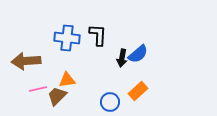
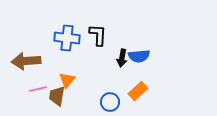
blue semicircle: moved 1 px right, 2 px down; rotated 35 degrees clockwise
orange triangle: rotated 42 degrees counterclockwise
brown trapezoid: rotated 35 degrees counterclockwise
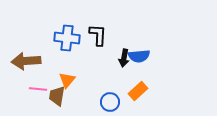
black arrow: moved 2 px right
pink line: rotated 18 degrees clockwise
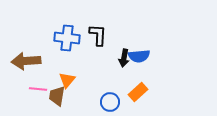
orange rectangle: moved 1 px down
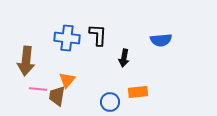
blue semicircle: moved 22 px right, 16 px up
brown arrow: rotated 80 degrees counterclockwise
orange rectangle: rotated 36 degrees clockwise
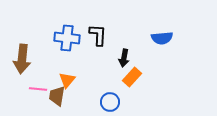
blue semicircle: moved 1 px right, 2 px up
brown arrow: moved 4 px left, 2 px up
orange rectangle: moved 6 px left, 15 px up; rotated 42 degrees counterclockwise
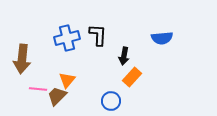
blue cross: rotated 20 degrees counterclockwise
black arrow: moved 2 px up
brown trapezoid: rotated 35 degrees clockwise
blue circle: moved 1 px right, 1 px up
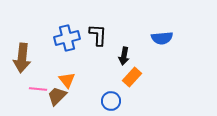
brown arrow: moved 1 px up
orange triangle: rotated 18 degrees counterclockwise
